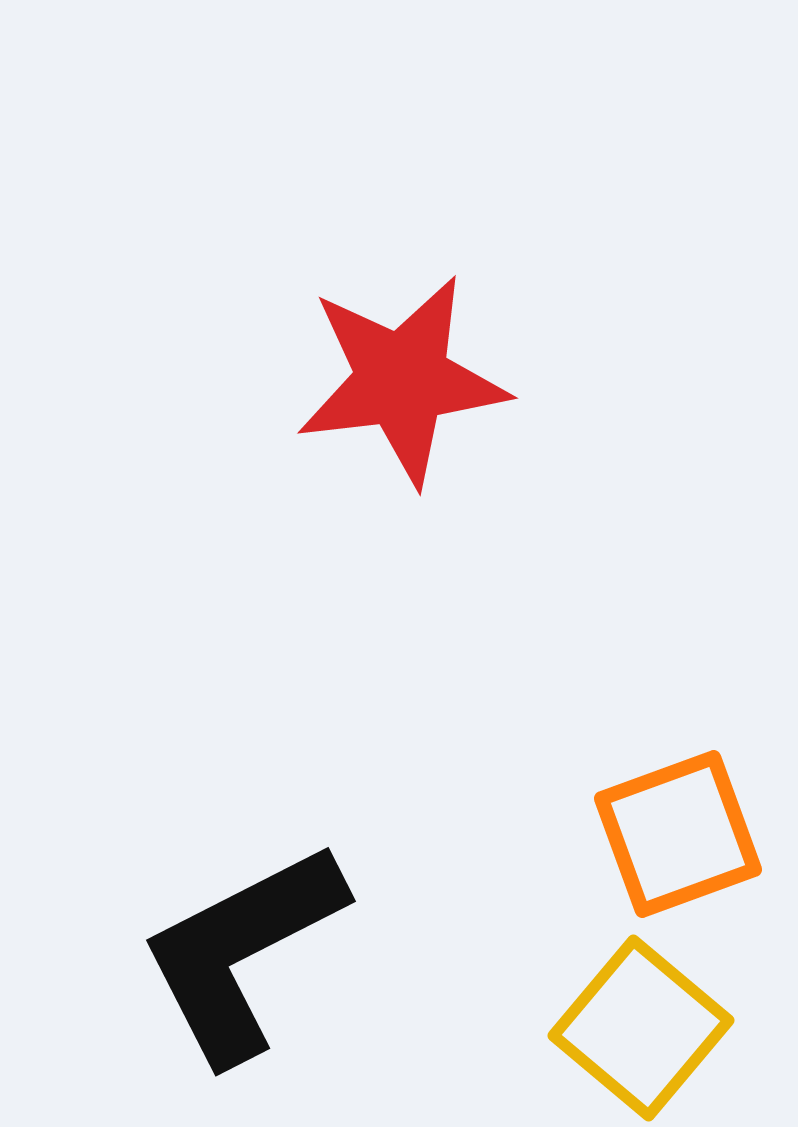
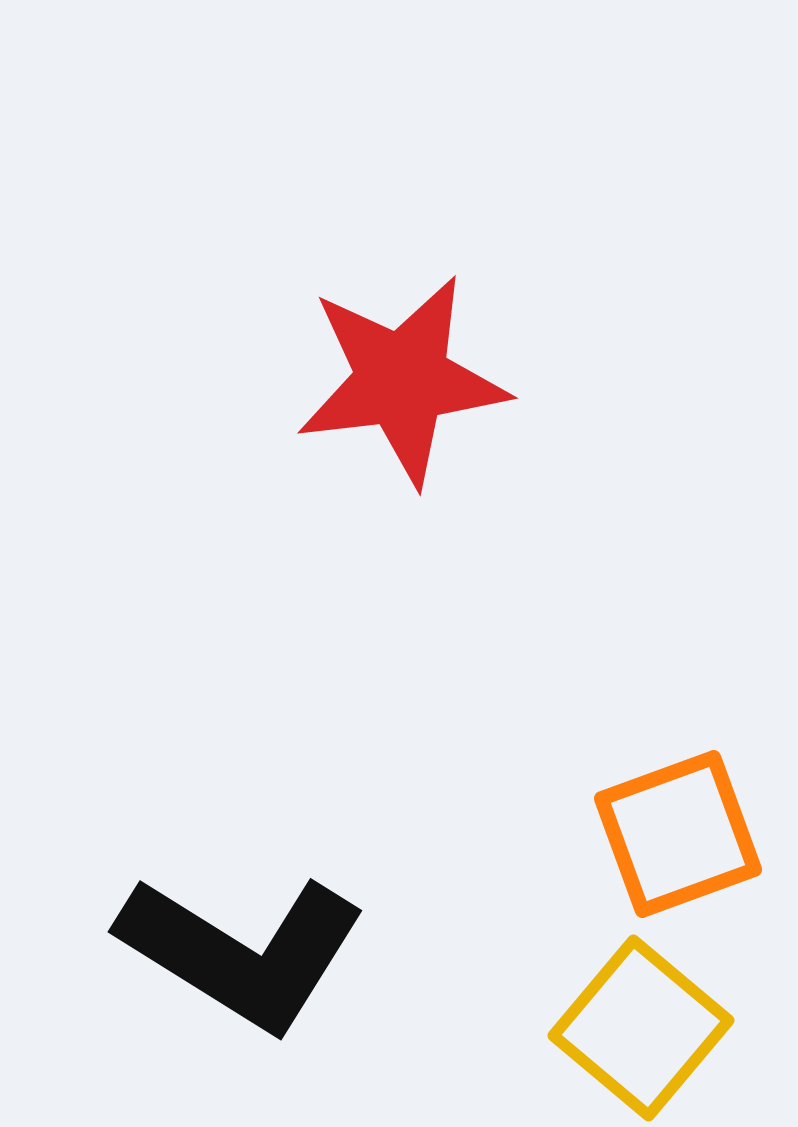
black L-shape: rotated 121 degrees counterclockwise
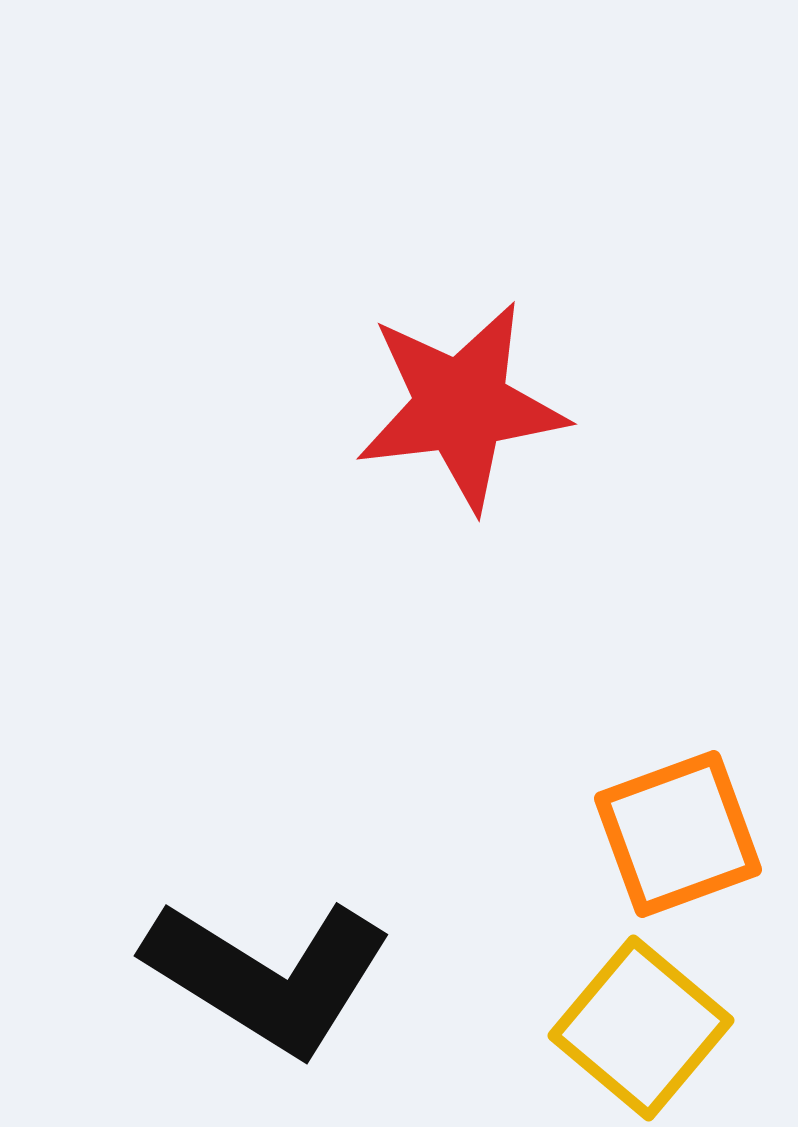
red star: moved 59 px right, 26 px down
black L-shape: moved 26 px right, 24 px down
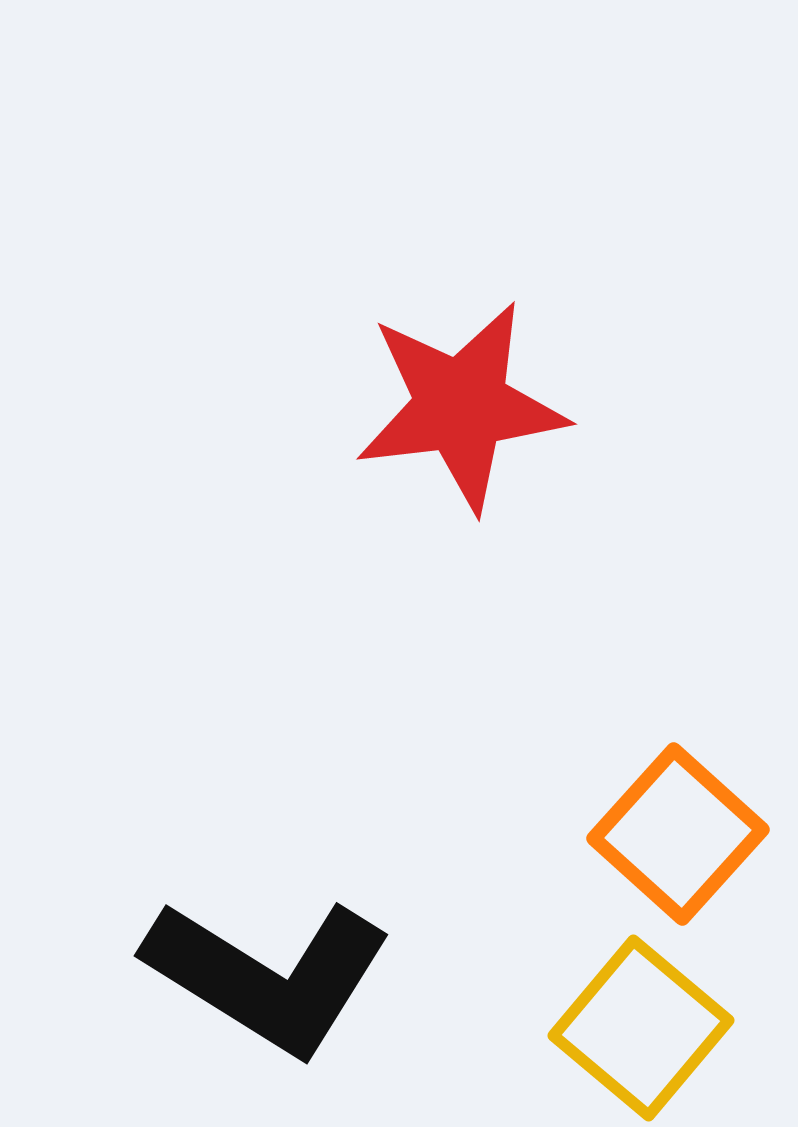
orange square: rotated 28 degrees counterclockwise
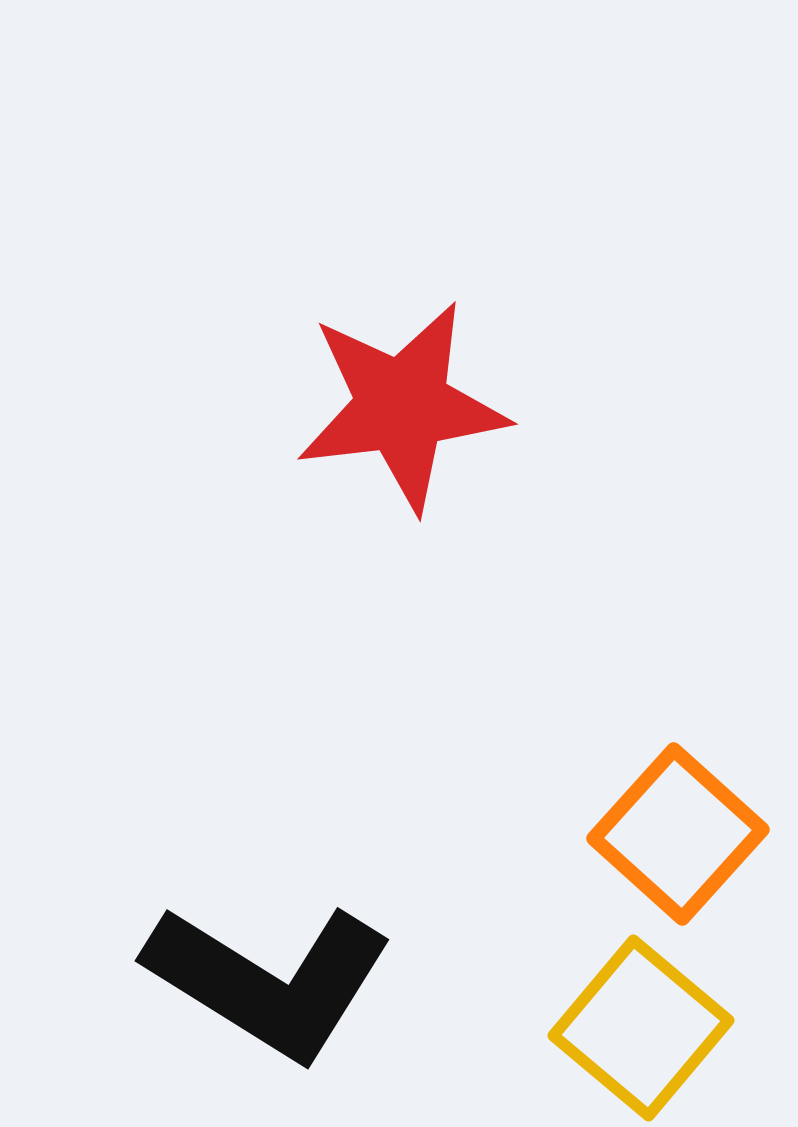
red star: moved 59 px left
black L-shape: moved 1 px right, 5 px down
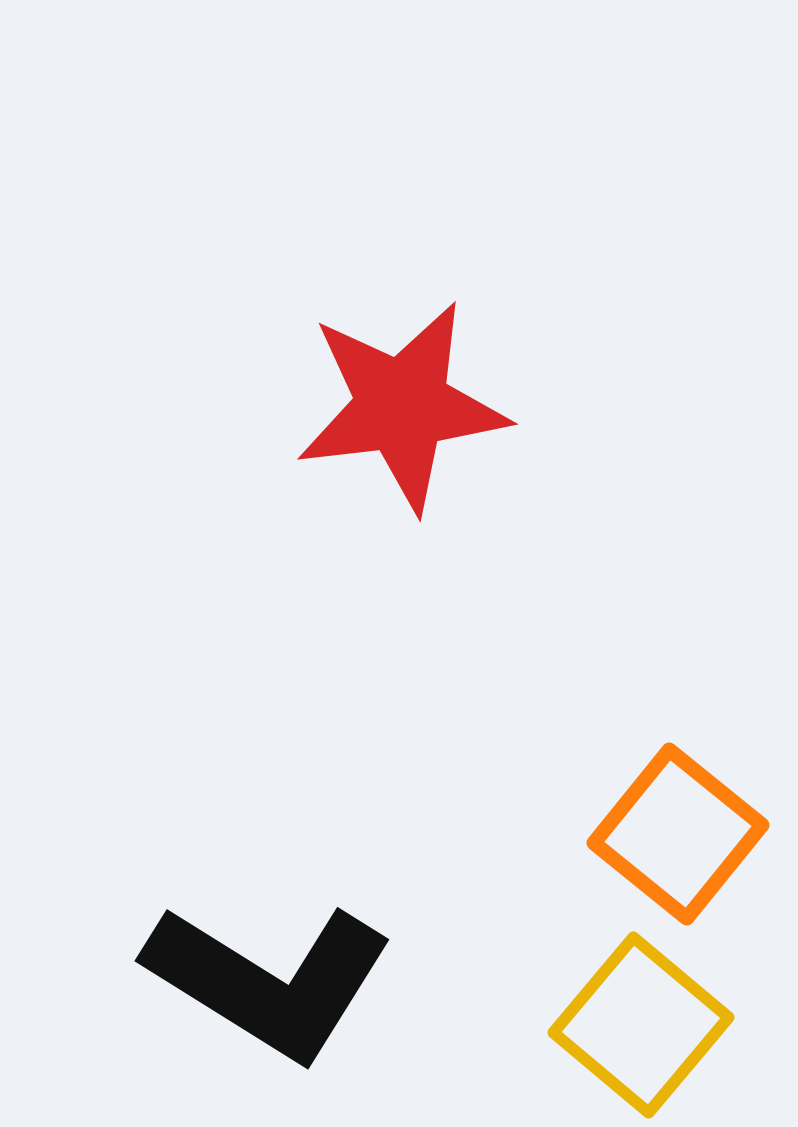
orange square: rotated 3 degrees counterclockwise
yellow square: moved 3 px up
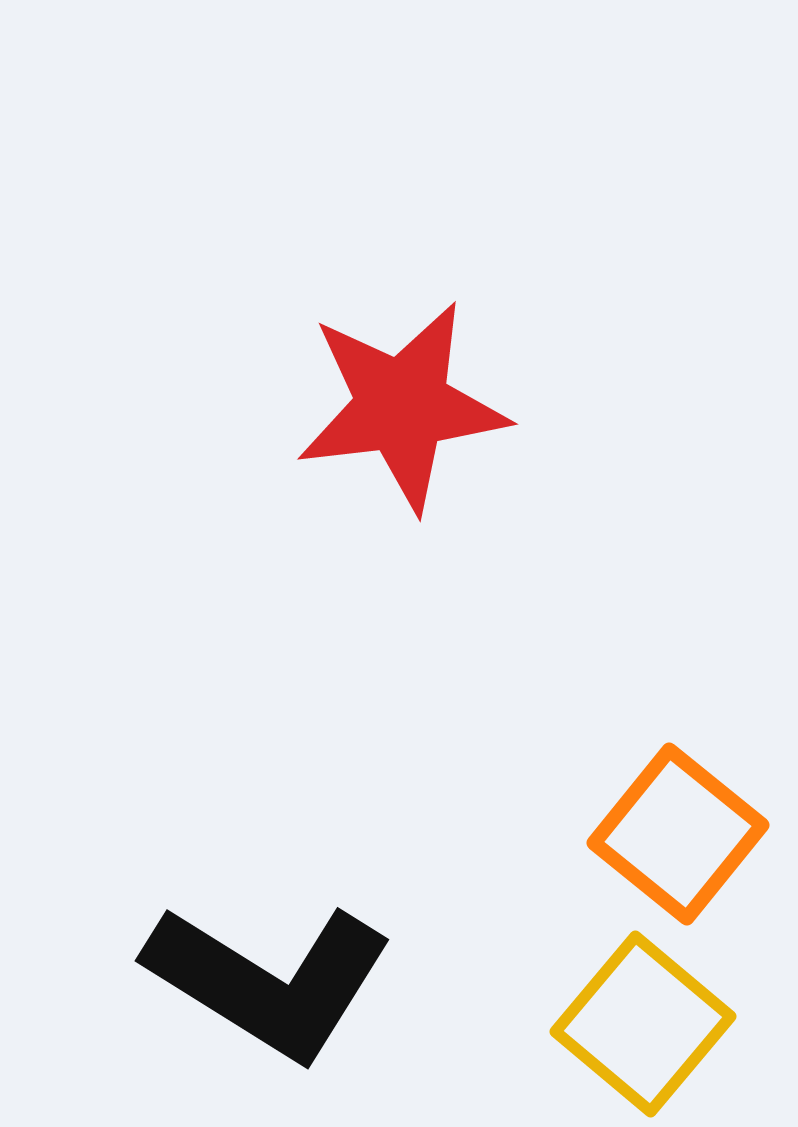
yellow square: moved 2 px right, 1 px up
